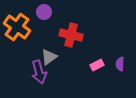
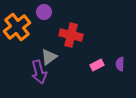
orange cross: rotated 16 degrees clockwise
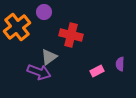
pink rectangle: moved 6 px down
purple arrow: rotated 55 degrees counterclockwise
